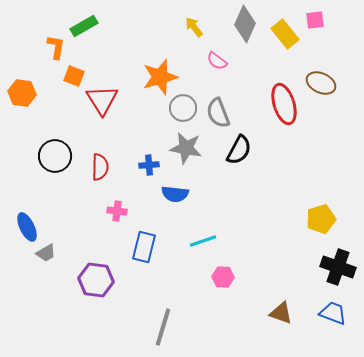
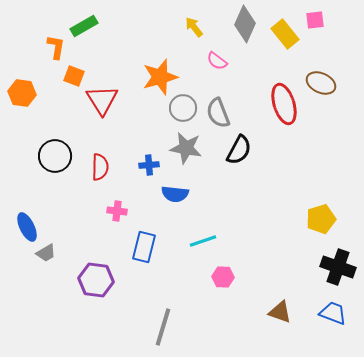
brown triangle: moved 1 px left, 1 px up
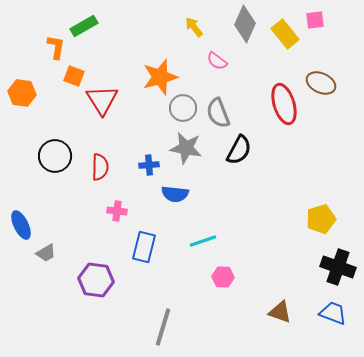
blue ellipse: moved 6 px left, 2 px up
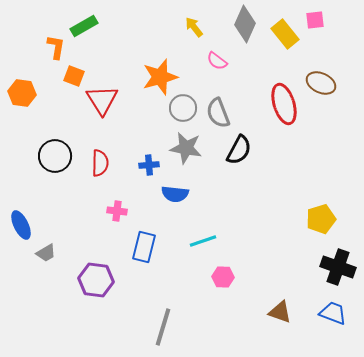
red semicircle: moved 4 px up
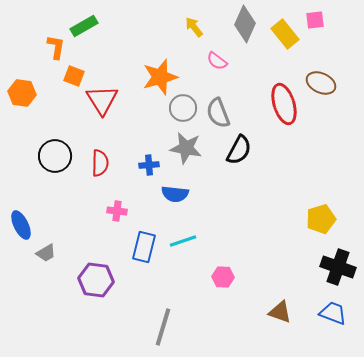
cyan line: moved 20 px left
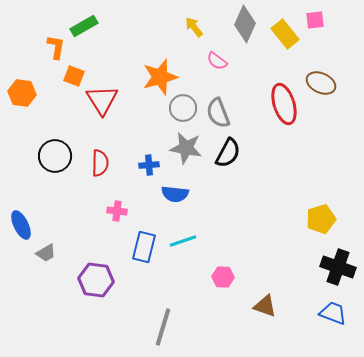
black semicircle: moved 11 px left, 3 px down
brown triangle: moved 15 px left, 6 px up
